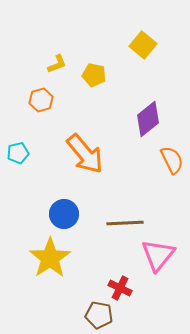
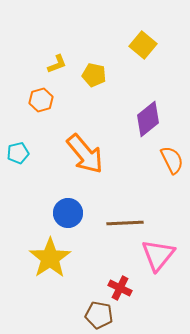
blue circle: moved 4 px right, 1 px up
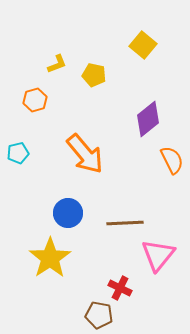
orange hexagon: moved 6 px left
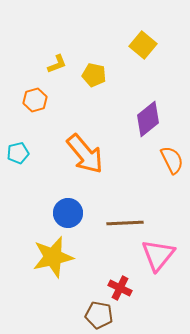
yellow star: moved 3 px right, 1 px up; rotated 21 degrees clockwise
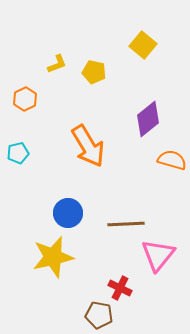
yellow pentagon: moved 3 px up
orange hexagon: moved 10 px left, 1 px up; rotated 10 degrees counterclockwise
orange arrow: moved 3 px right, 8 px up; rotated 9 degrees clockwise
orange semicircle: rotated 48 degrees counterclockwise
brown line: moved 1 px right, 1 px down
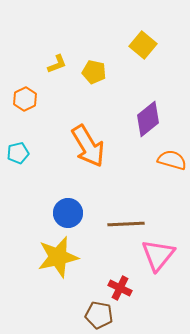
yellow star: moved 5 px right
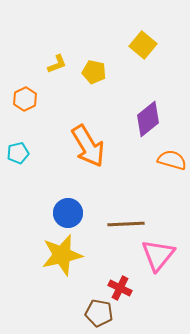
yellow star: moved 4 px right, 2 px up
brown pentagon: moved 2 px up
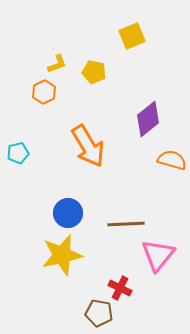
yellow square: moved 11 px left, 9 px up; rotated 28 degrees clockwise
orange hexagon: moved 19 px right, 7 px up
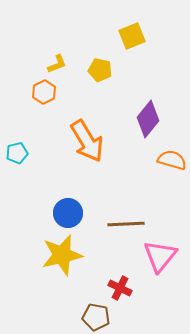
yellow pentagon: moved 6 px right, 2 px up
purple diamond: rotated 12 degrees counterclockwise
orange arrow: moved 1 px left, 5 px up
cyan pentagon: moved 1 px left
pink triangle: moved 2 px right, 1 px down
brown pentagon: moved 3 px left, 4 px down
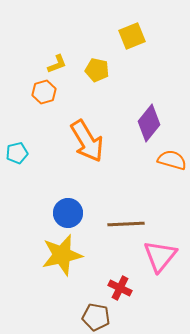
yellow pentagon: moved 3 px left
orange hexagon: rotated 10 degrees clockwise
purple diamond: moved 1 px right, 4 px down
